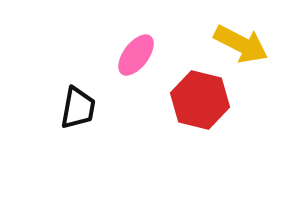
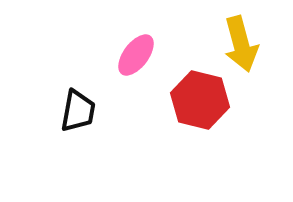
yellow arrow: rotated 48 degrees clockwise
black trapezoid: moved 3 px down
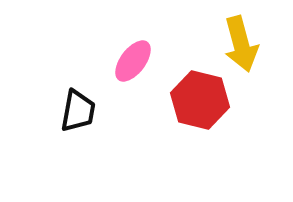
pink ellipse: moved 3 px left, 6 px down
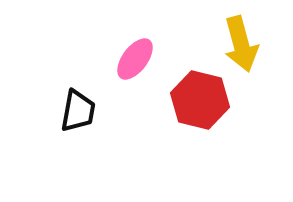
pink ellipse: moved 2 px right, 2 px up
